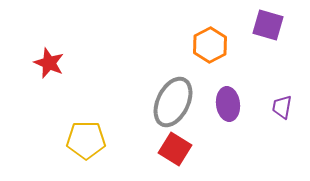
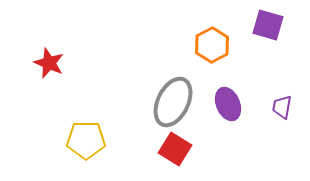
orange hexagon: moved 2 px right
purple ellipse: rotated 16 degrees counterclockwise
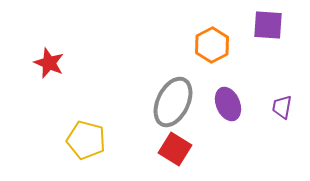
purple square: rotated 12 degrees counterclockwise
yellow pentagon: rotated 15 degrees clockwise
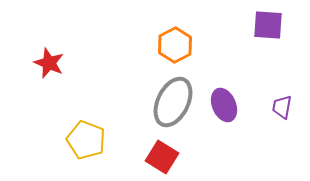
orange hexagon: moved 37 px left
purple ellipse: moved 4 px left, 1 px down
yellow pentagon: rotated 6 degrees clockwise
red square: moved 13 px left, 8 px down
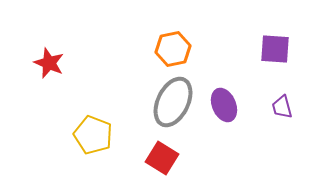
purple square: moved 7 px right, 24 px down
orange hexagon: moved 2 px left, 4 px down; rotated 16 degrees clockwise
purple trapezoid: rotated 25 degrees counterclockwise
yellow pentagon: moved 7 px right, 5 px up
red square: moved 1 px down
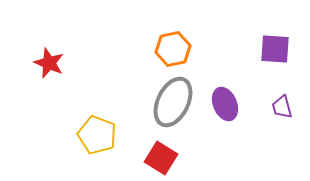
purple ellipse: moved 1 px right, 1 px up
yellow pentagon: moved 4 px right
red square: moved 1 px left
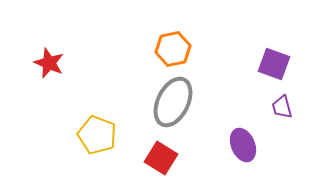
purple square: moved 1 px left, 15 px down; rotated 16 degrees clockwise
purple ellipse: moved 18 px right, 41 px down
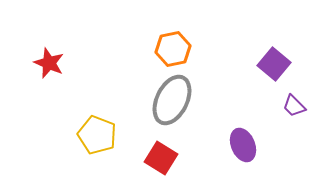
purple square: rotated 20 degrees clockwise
gray ellipse: moved 1 px left, 2 px up
purple trapezoid: moved 12 px right, 1 px up; rotated 30 degrees counterclockwise
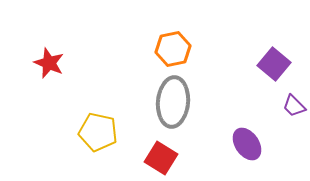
gray ellipse: moved 1 px right, 2 px down; rotated 21 degrees counterclockwise
yellow pentagon: moved 1 px right, 3 px up; rotated 9 degrees counterclockwise
purple ellipse: moved 4 px right, 1 px up; rotated 12 degrees counterclockwise
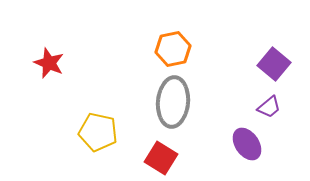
purple trapezoid: moved 25 px left, 1 px down; rotated 85 degrees counterclockwise
